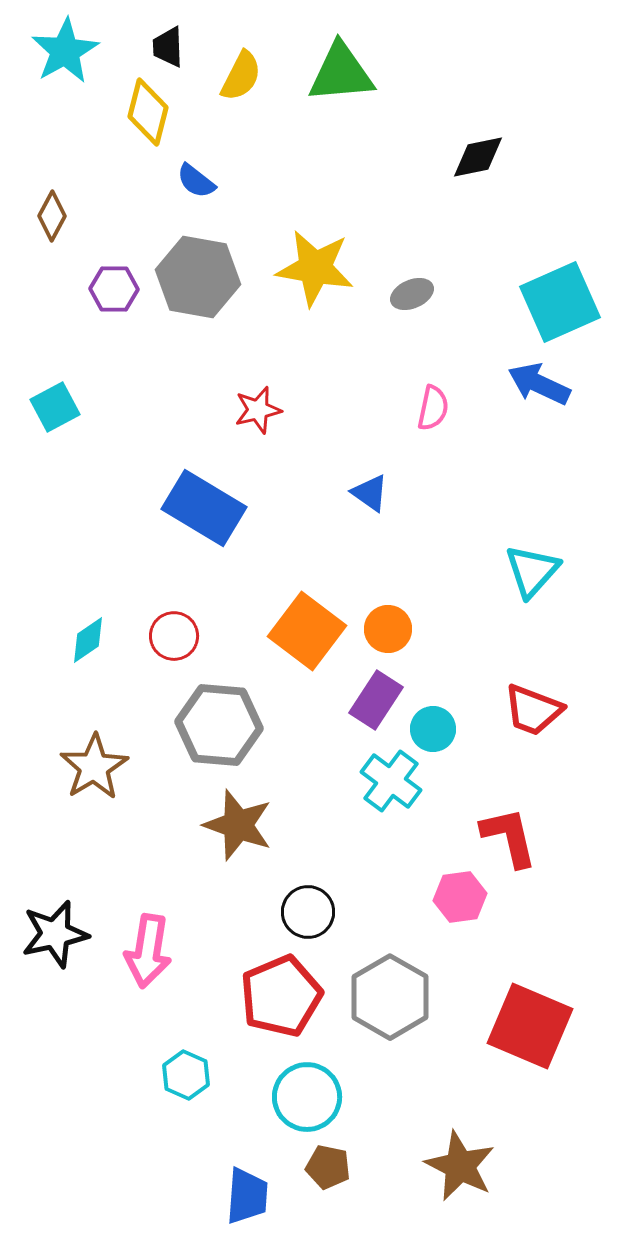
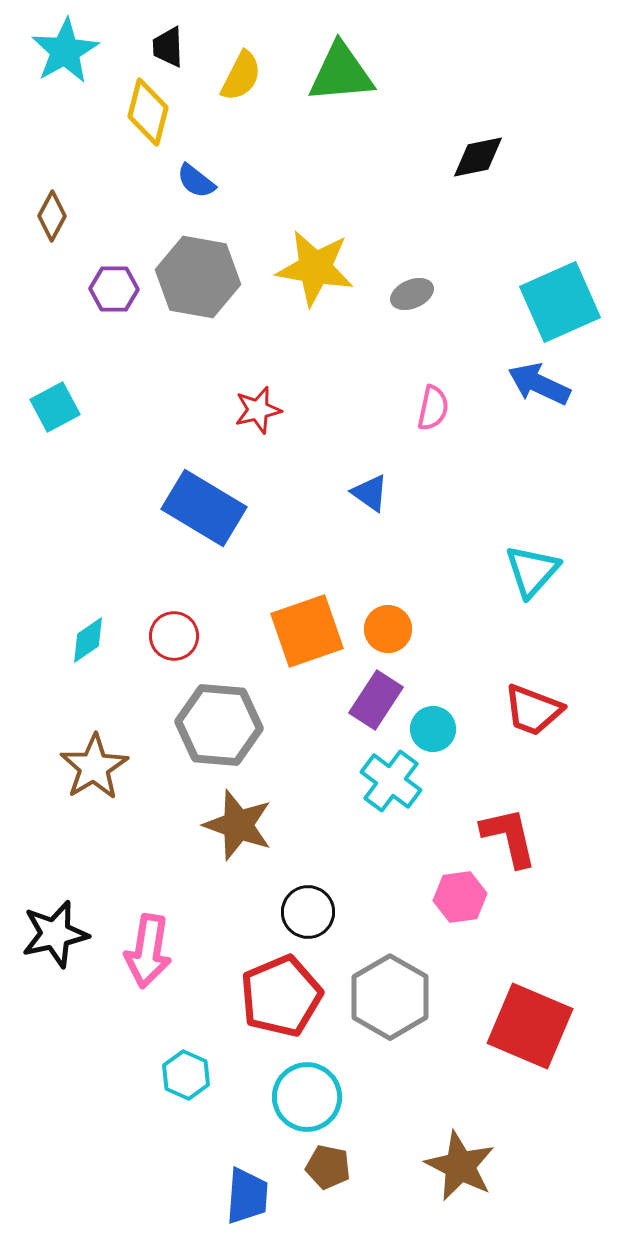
orange square at (307, 631): rotated 34 degrees clockwise
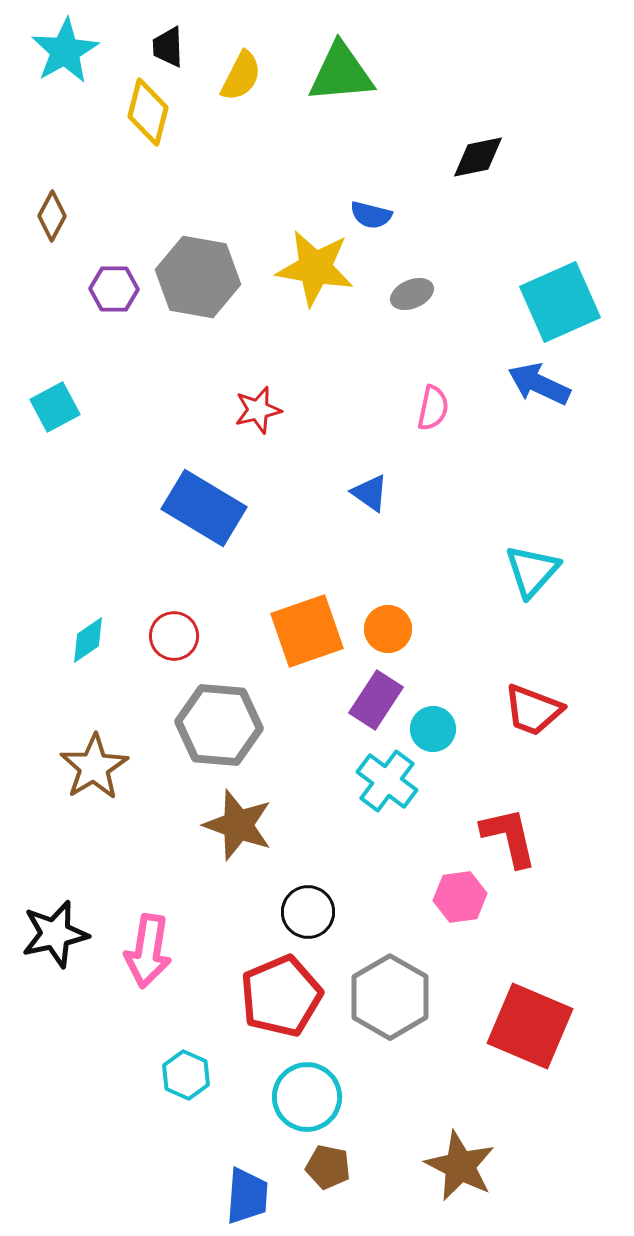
blue semicircle at (196, 181): moved 175 px right, 34 px down; rotated 24 degrees counterclockwise
cyan cross at (391, 781): moved 4 px left
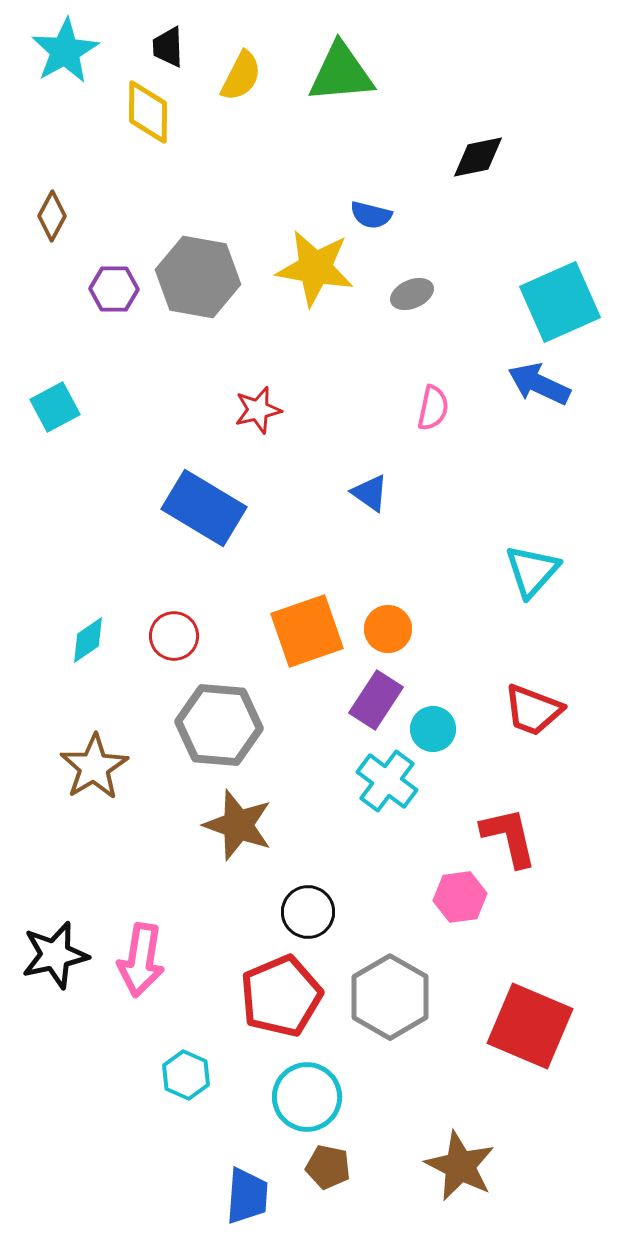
yellow diamond at (148, 112): rotated 14 degrees counterclockwise
black star at (55, 934): moved 21 px down
pink arrow at (148, 951): moved 7 px left, 9 px down
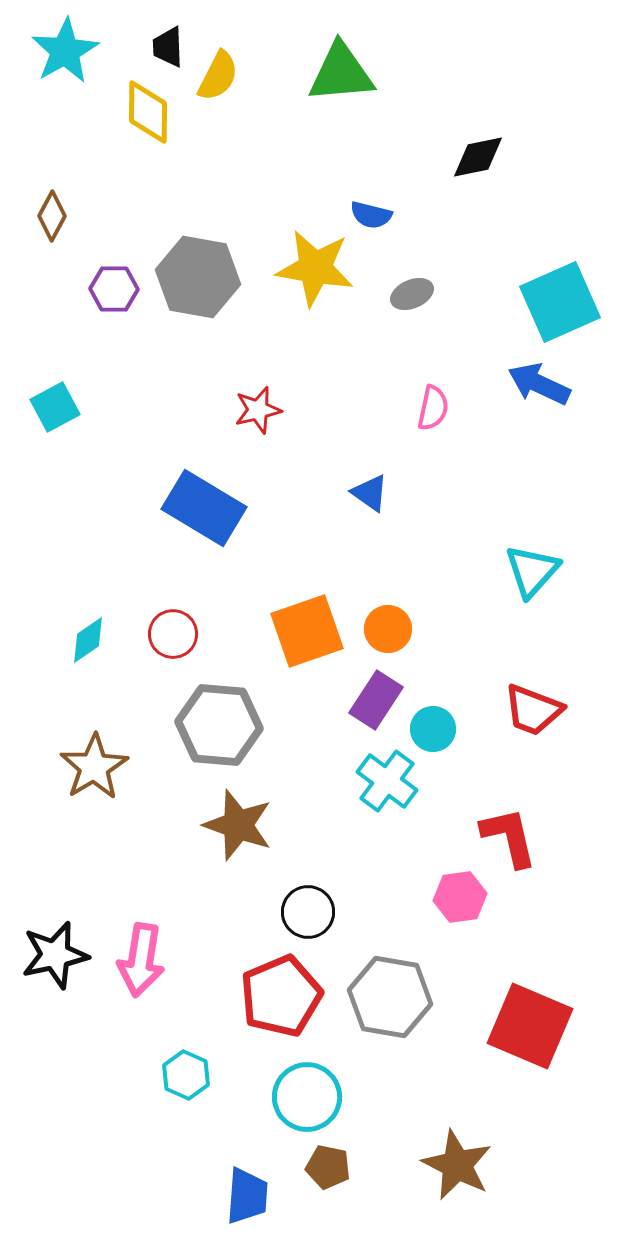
yellow semicircle at (241, 76): moved 23 px left
red circle at (174, 636): moved 1 px left, 2 px up
gray hexagon at (390, 997): rotated 20 degrees counterclockwise
brown star at (460, 1166): moved 3 px left, 1 px up
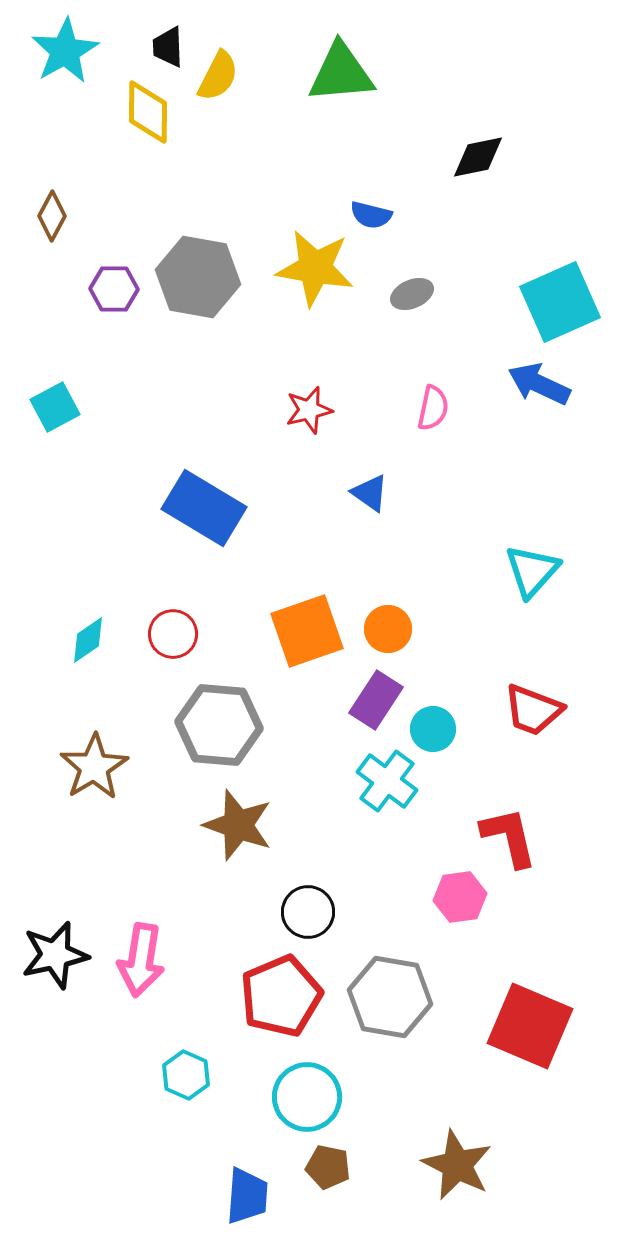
red star at (258, 410): moved 51 px right
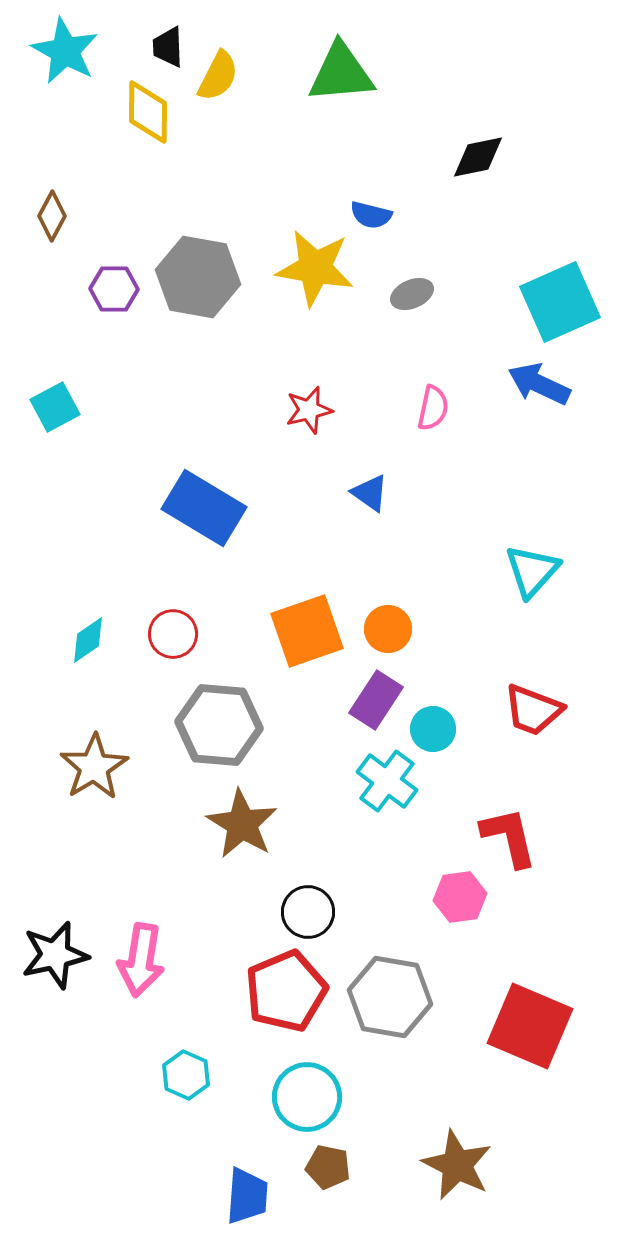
cyan star at (65, 51): rotated 14 degrees counterclockwise
brown star at (238, 825): moved 4 px right, 1 px up; rotated 12 degrees clockwise
red pentagon at (281, 996): moved 5 px right, 5 px up
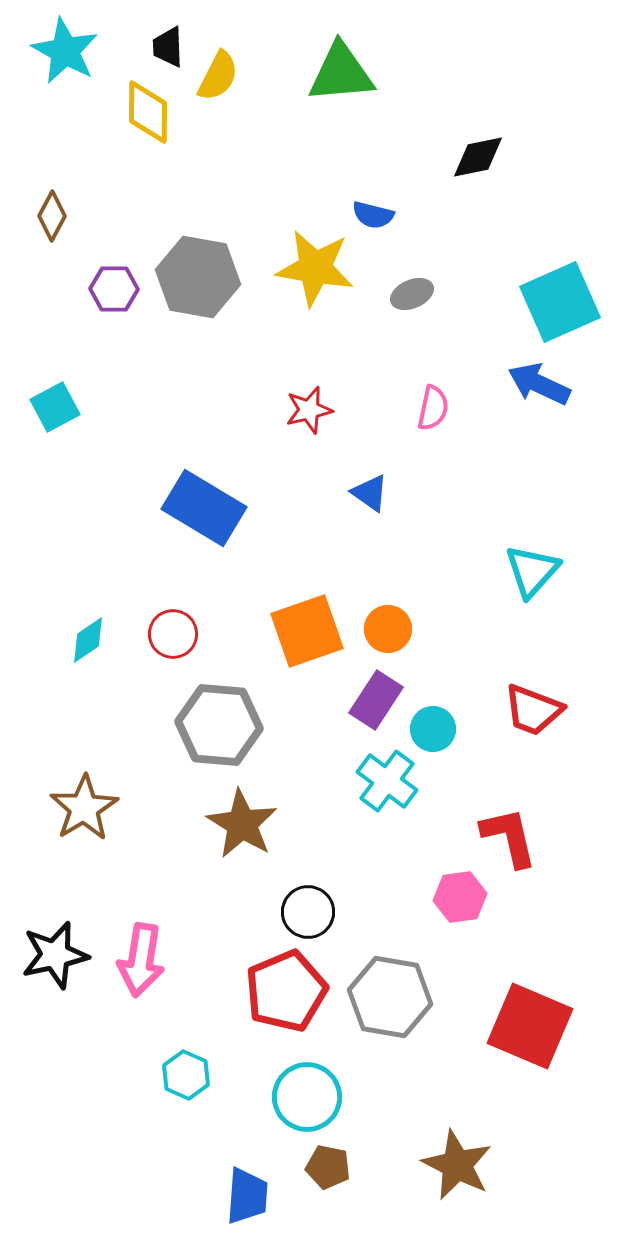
blue semicircle at (371, 215): moved 2 px right
brown star at (94, 767): moved 10 px left, 41 px down
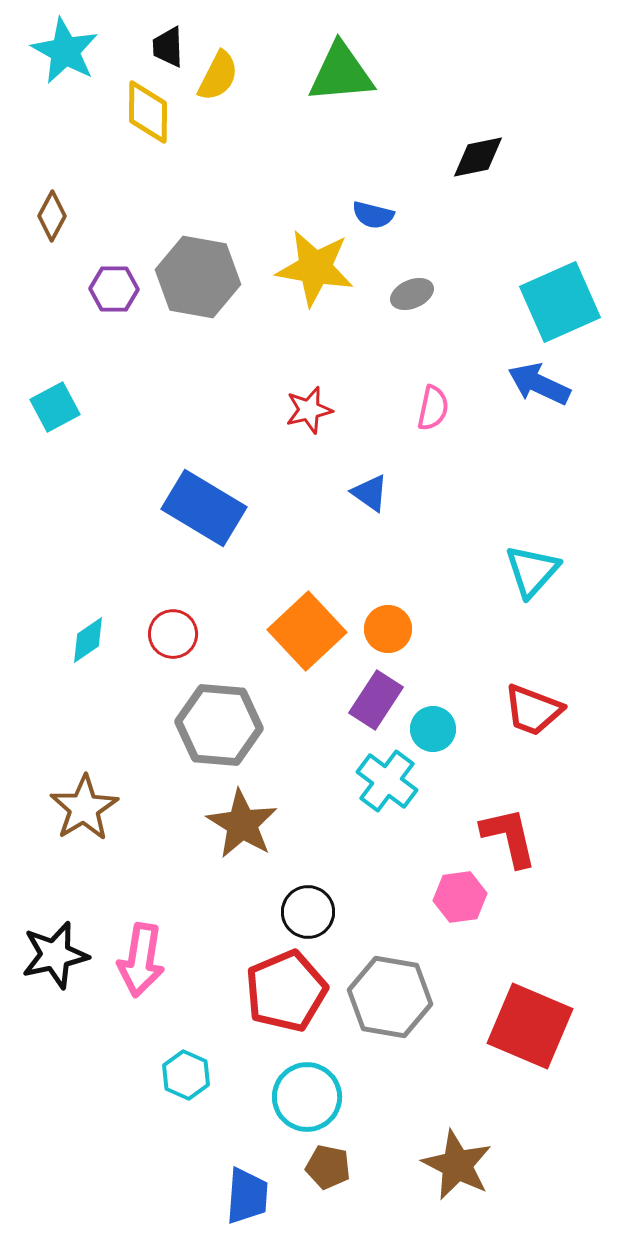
orange square at (307, 631): rotated 24 degrees counterclockwise
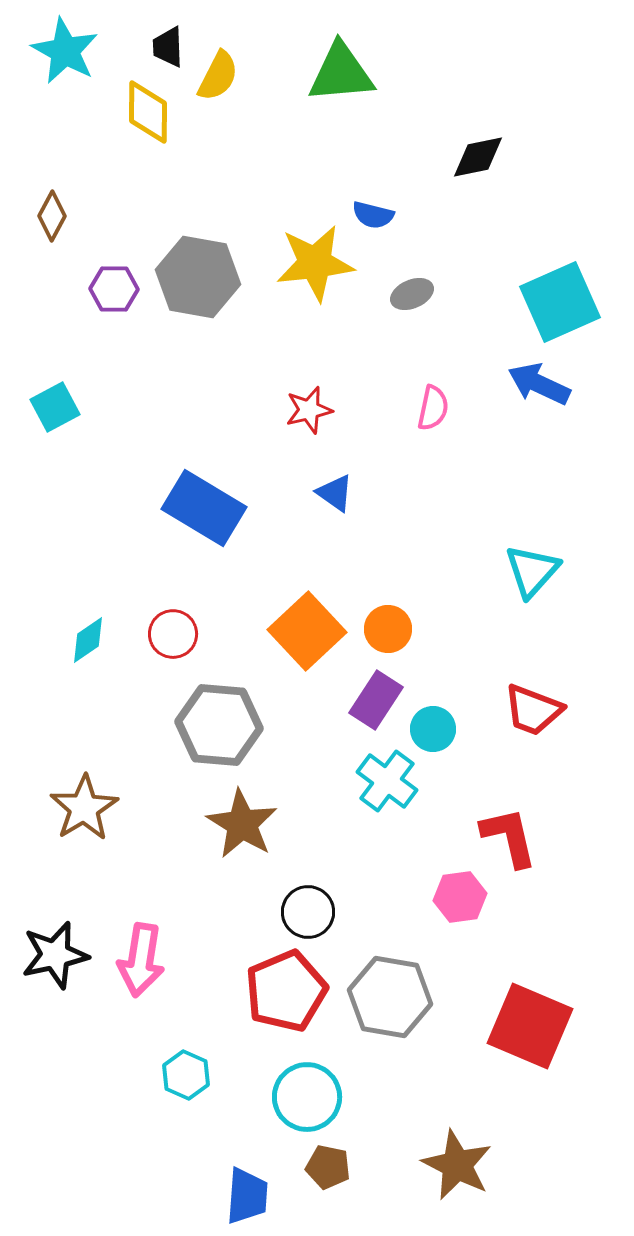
yellow star at (315, 268): moved 5 px up; rotated 16 degrees counterclockwise
blue triangle at (370, 493): moved 35 px left
